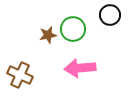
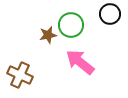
black circle: moved 1 px up
green circle: moved 2 px left, 4 px up
pink arrow: moved 6 px up; rotated 44 degrees clockwise
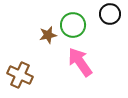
green circle: moved 2 px right
pink arrow: rotated 16 degrees clockwise
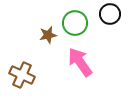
green circle: moved 2 px right, 2 px up
brown cross: moved 2 px right
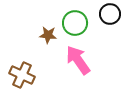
brown star: rotated 18 degrees clockwise
pink arrow: moved 2 px left, 2 px up
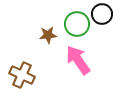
black circle: moved 8 px left
green circle: moved 2 px right, 1 px down
brown star: rotated 12 degrees counterclockwise
